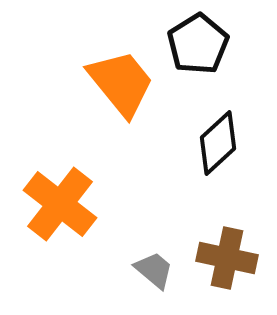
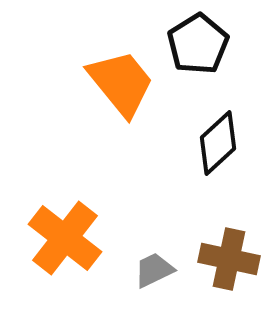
orange cross: moved 5 px right, 34 px down
brown cross: moved 2 px right, 1 px down
gray trapezoid: rotated 66 degrees counterclockwise
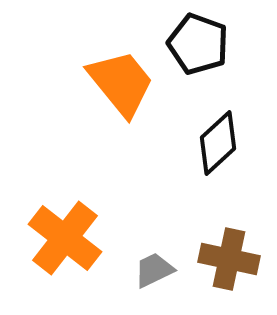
black pentagon: rotated 20 degrees counterclockwise
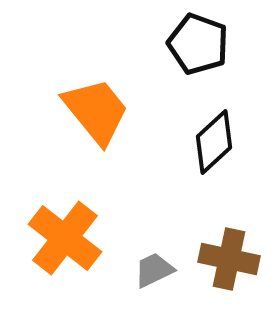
orange trapezoid: moved 25 px left, 28 px down
black diamond: moved 4 px left, 1 px up
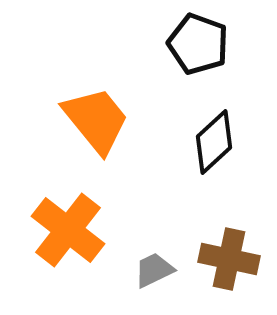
orange trapezoid: moved 9 px down
orange cross: moved 3 px right, 8 px up
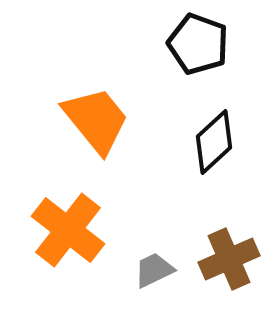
brown cross: rotated 36 degrees counterclockwise
